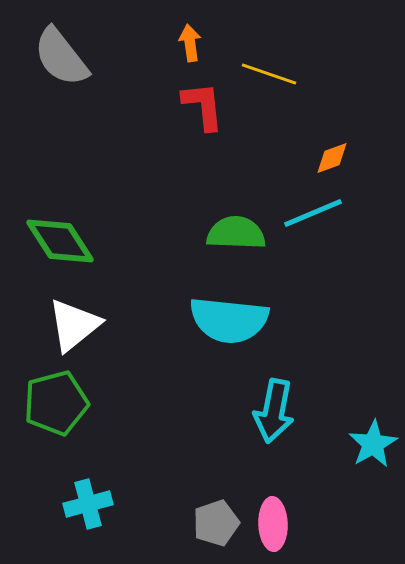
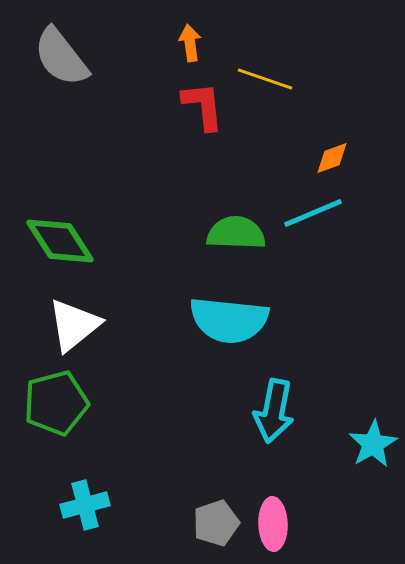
yellow line: moved 4 px left, 5 px down
cyan cross: moved 3 px left, 1 px down
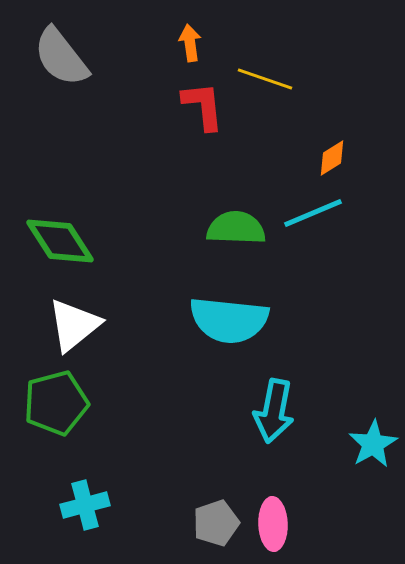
orange diamond: rotated 12 degrees counterclockwise
green semicircle: moved 5 px up
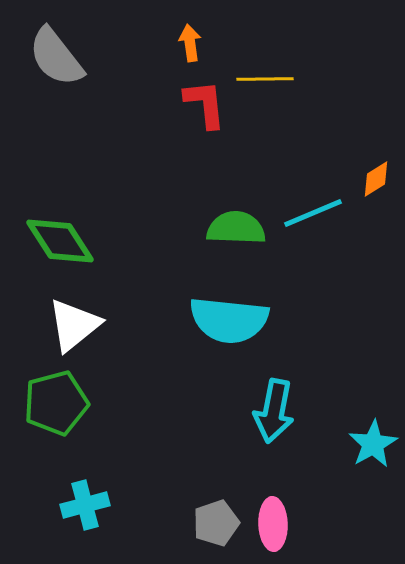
gray semicircle: moved 5 px left
yellow line: rotated 20 degrees counterclockwise
red L-shape: moved 2 px right, 2 px up
orange diamond: moved 44 px right, 21 px down
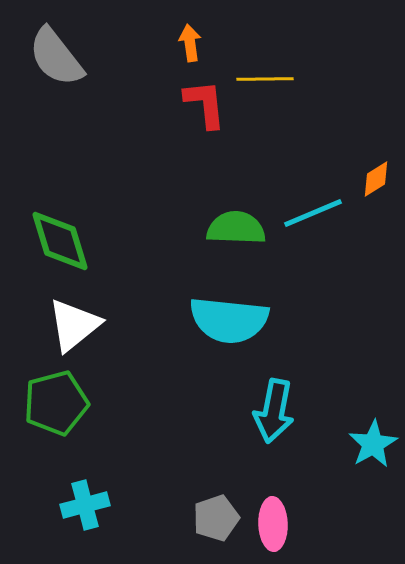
green diamond: rotated 16 degrees clockwise
gray pentagon: moved 5 px up
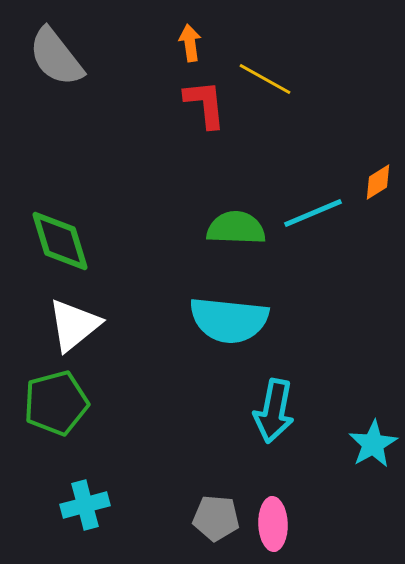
yellow line: rotated 30 degrees clockwise
orange diamond: moved 2 px right, 3 px down
gray pentagon: rotated 24 degrees clockwise
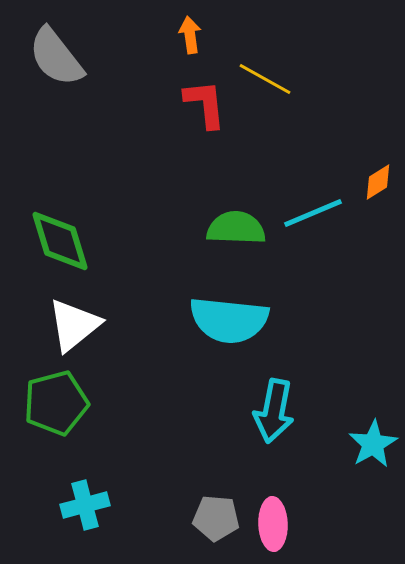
orange arrow: moved 8 px up
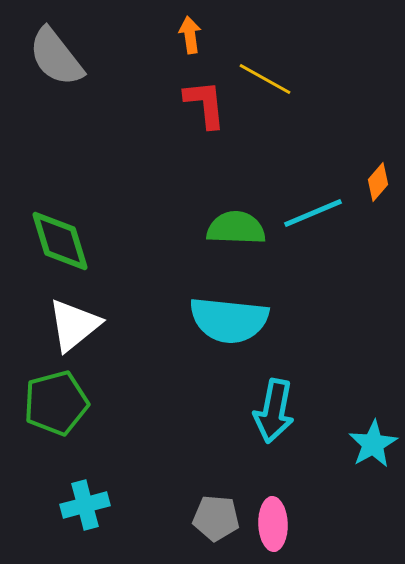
orange diamond: rotated 18 degrees counterclockwise
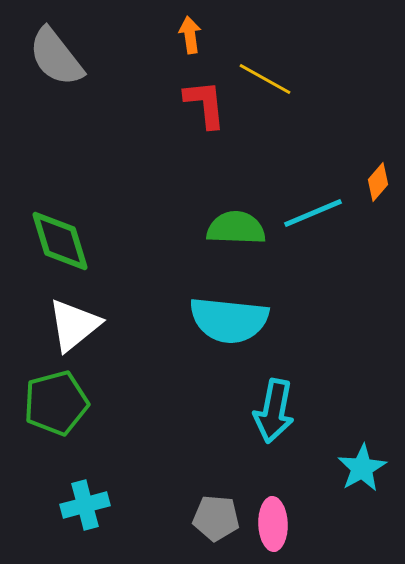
cyan star: moved 11 px left, 24 px down
